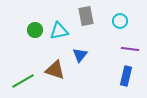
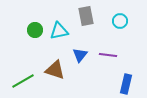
purple line: moved 22 px left, 6 px down
blue rectangle: moved 8 px down
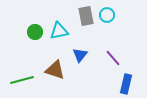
cyan circle: moved 13 px left, 6 px up
green circle: moved 2 px down
purple line: moved 5 px right, 3 px down; rotated 42 degrees clockwise
green line: moved 1 px left, 1 px up; rotated 15 degrees clockwise
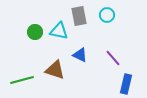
gray rectangle: moved 7 px left
cyan triangle: rotated 24 degrees clockwise
blue triangle: rotated 42 degrees counterclockwise
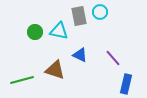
cyan circle: moved 7 px left, 3 px up
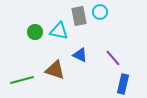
blue rectangle: moved 3 px left
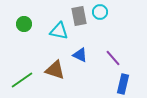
green circle: moved 11 px left, 8 px up
green line: rotated 20 degrees counterclockwise
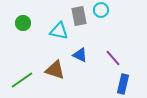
cyan circle: moved 1 px right, 2 px up
green circle: moved 1 px left, 1 px up
